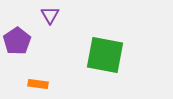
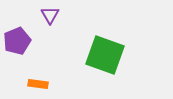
purple pentagon: rotated 12 degrees clockwise
green square: rotated 9 degrees clockwise
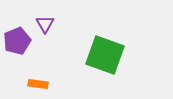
purple triangle: moved 5 px left, 9 px down
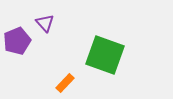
purple triangle: moved 1 px up; rotated 12 degrees counterclockwise
orange rectangle: moved 27 px right, 1 px up; rotated 54 degrees counterclockwise
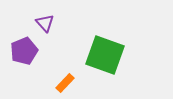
purple pentagon: moved 7 px right, 10 px down
